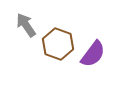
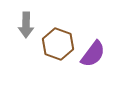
gray arrow: rotated 145 degrees counterclockwise
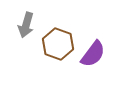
gray arrow: rotated 15 degrees clockwise
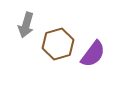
brown hexagon: rotated 24 degrees clockwise
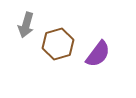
purple semicircle: moved 5 px right
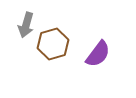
brown hexagon: moved 5 px left
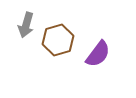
brown hexagon: moved 5 px right, 4 px up
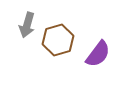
gray arrow: moved 1 px right
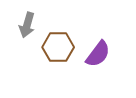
brown hexagon: moved 7 px down; rotated 16 degrees clockwise
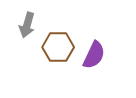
purple semicircle: moved 4 px left, 1 px down; rotated 12 degrees counterclockwise
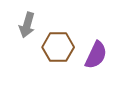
purple semicircle: moved 2 px right
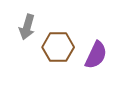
gray arrow: moved 2 px down
